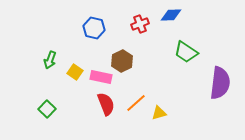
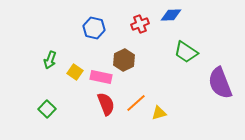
brown hexagon: moved 2 px right, 1 px up
purple semicircle: rotated 152 degrees clockwise
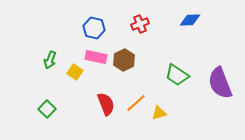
blue diamond: moved 19 px right, 5 px down
green trapezoid: moved 9 px left, 23 px down
pink rectangle: moved 5 px left, 20 px up
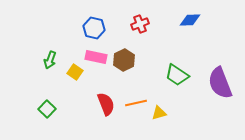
orange line: rotated 30 degrees clockwise
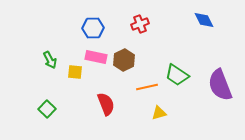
blue diamond: moved 14 px right; rotated 65 degrees clockwise
blue hexagon: moved 1 px left; rotated 15 degrees counterclockwise
green arrow: rotated 48 degrees counterclockwise
yellow square: rotated 28 degrees counterclockwise
purple semicircle: moved 2 px down
orange line: moved 11 px right, 16 px up
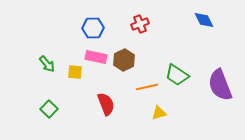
green arrow: moved 3 px left, 4 px down; rotated 12 degrees counterclockwise
green square: moved 2 px right
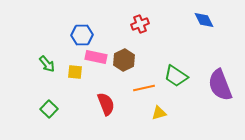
blue hexagon: moved 11 px left, 7 px down
green trapezoid: moved 1 px left, 1 px down
orange line: moved 3 px left, 1 px down
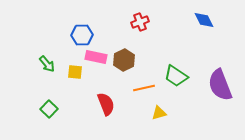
red cross: moved 2 px up
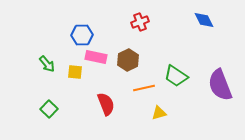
brown hexagon: moved 4 px right
